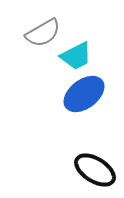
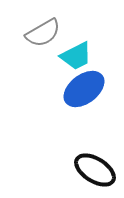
blue ellipse: moved 5 px up
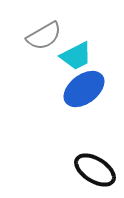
gray semicircle: moved 1 px right, 3 px down
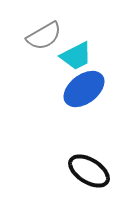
black ellipse: moved 6 px left, 1 px down
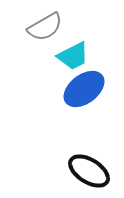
gray semicircle: moved 1 px right, 9 px up
cyan trapezoid: moved 3 px left
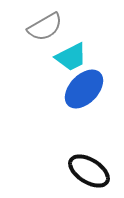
cyan trapezoid: moved 2 px left, 1 px down
blue ellipse: rotated 9 degrees counterclockwise
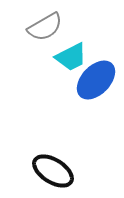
blue ellipse: moved 12 px right, 9 px up
black ellipse: moved 36 px left
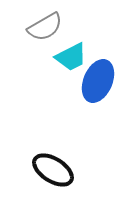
blue ellipse: moved 2 px right, 1 px down; rotated 21 degrees counterclockwise
black ellipse: moved 1 px up
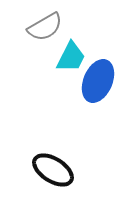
cyan trapezoid: rotated 36 degrees counterclockwise
